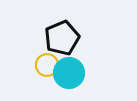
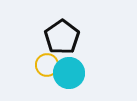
black pentagon: moved 1 px up; rotated 12 degrees counterclockwise
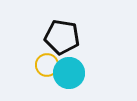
black pentagon: rotated 28 degrees counterclockwise
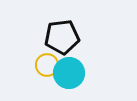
black pentagon: rotated 16 degrees counterclockwise
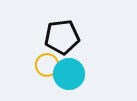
cyan circle: moved 1 px down
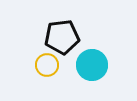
cyan circle: moved 23 px right, 9 px up
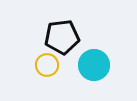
cyan circle: moved 2 px right
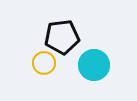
yellow circle: moved 3 px left, 2 px up
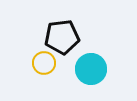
cyan circle: moved 3 px left, 4 px down
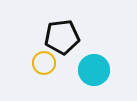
cyan circle: moved 3 px right, 1 px down
